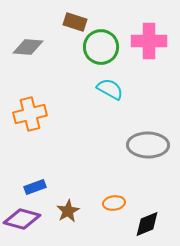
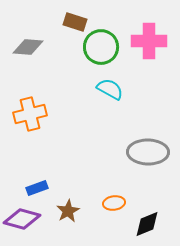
gray ellipse: moved 7 px down
blue rectangle: moved 2 px right, 1 px down
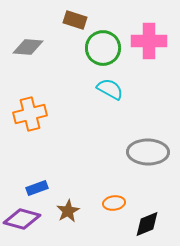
brown rectangle: moved 2 px up
green circle: moved 2 px right, 1 px down
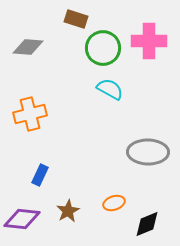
brown rectangle: moved 1 px right, 1 px up
blue rectangle: moved 3 px right, 13 px up; rotated 45 degrees counterclockwise
orange ellipse: rotated 10 degrees counterclockwise
purple diamond: rotated 9 degrees counterclockwise
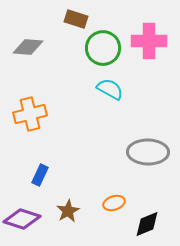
purple diamond: rotated 12 degrees clockwise
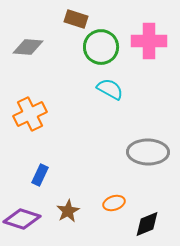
green circle: moved 2 px left, 1 px up
orange cross: rotated 12 degrees counterclockwise
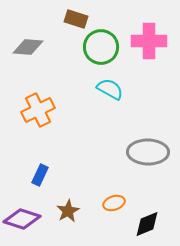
orange cross: moved 8 px right, 4 px up
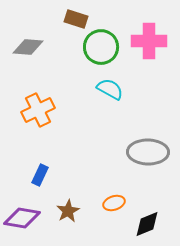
purple diamond: moved 1 px up; rotated 9 degrees counterclockwise
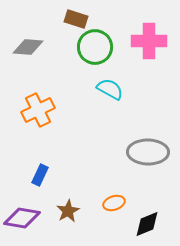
green circle: moved 6 px left
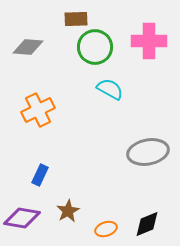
brown rectangle: rotated 20 degrees counterclockwise
gray ellipse: rotated 12 degrees counterclockwise
orange ellipse: moved 8 px left, 26 px down
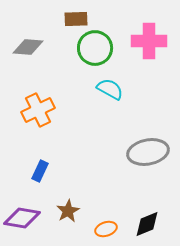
green circle: moved 1 px down
blue rectangle: moved 4 px up
